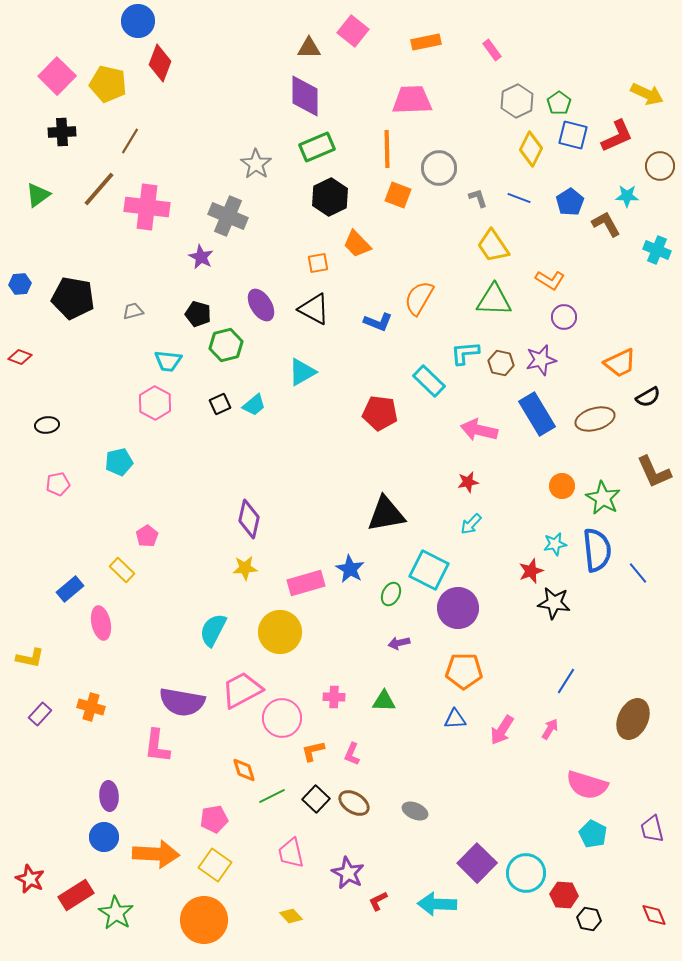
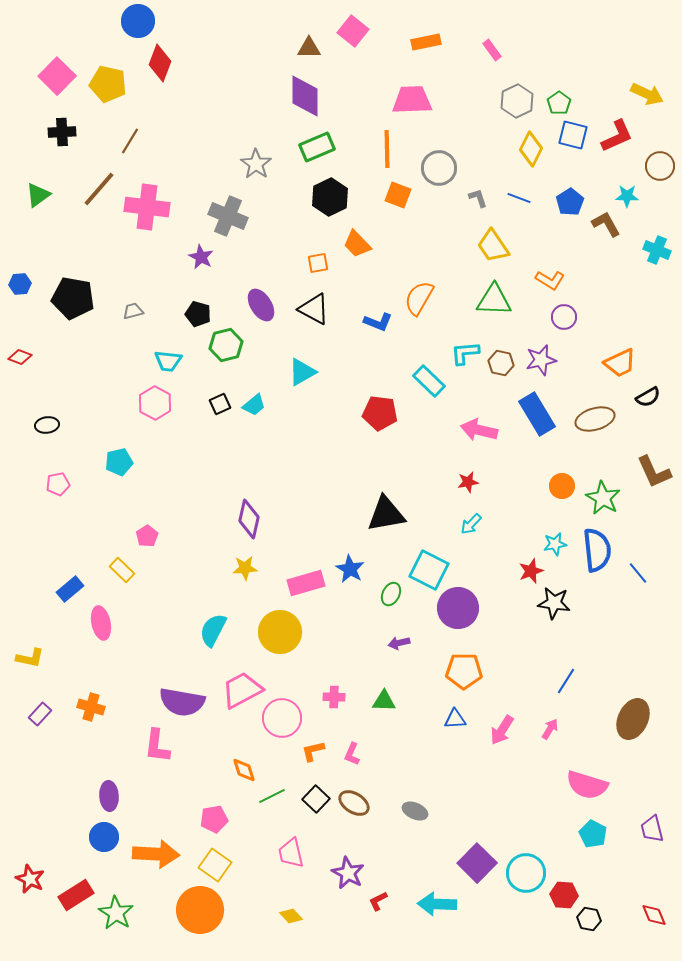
orange circle at (204, 920): moved 4 px left, 10 px up
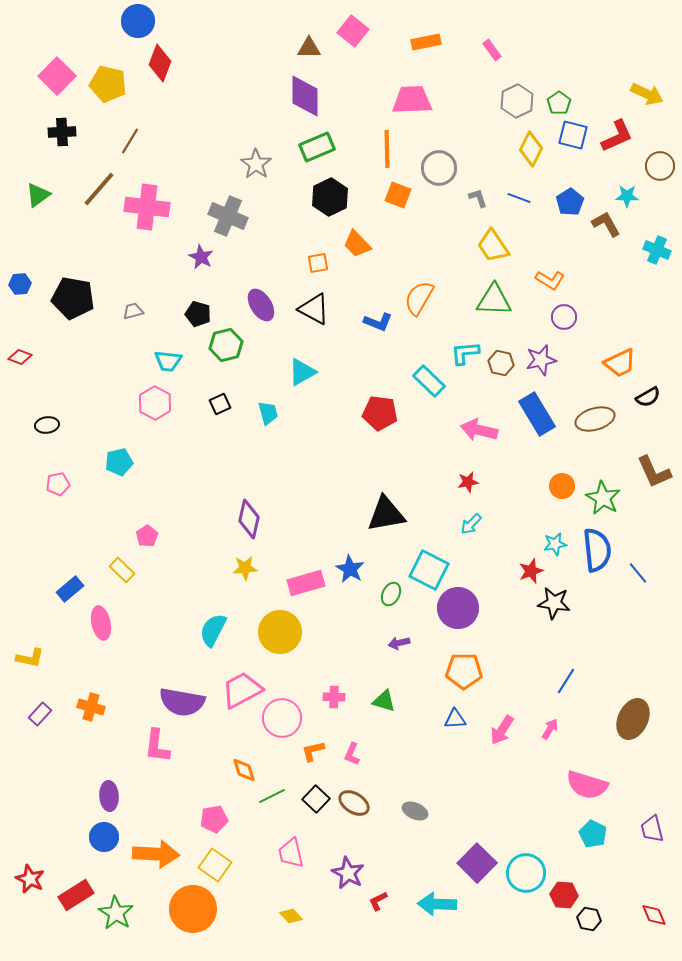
cyan trapezoid at (254, 405): moved 14 px right, 8 px down; rotated 65 degrees counterclockwise
green triangle at (384, 701): rotated 15 degrees clockwise
orange circle at (200, 910): moved 7 px left, 1 px up
